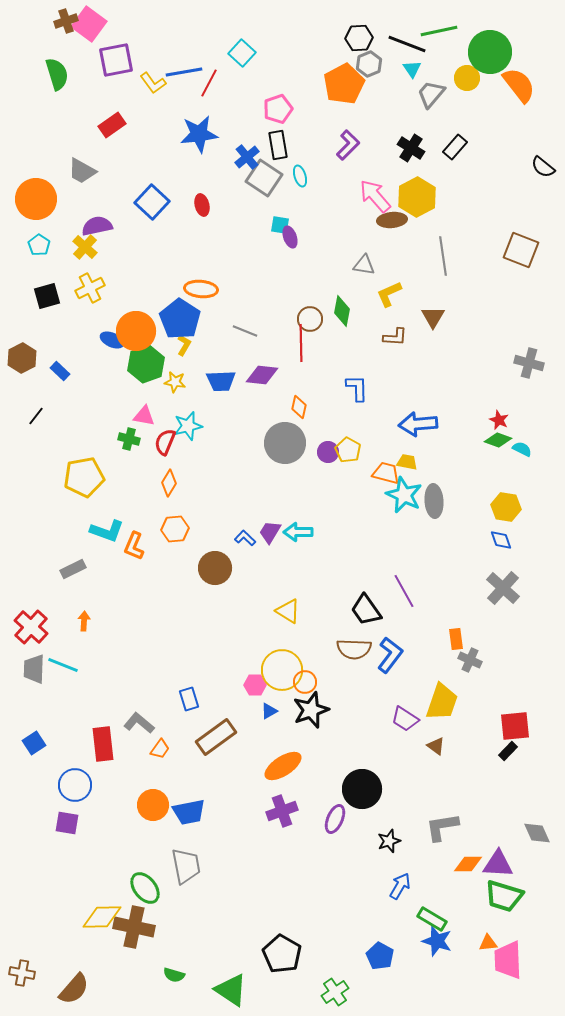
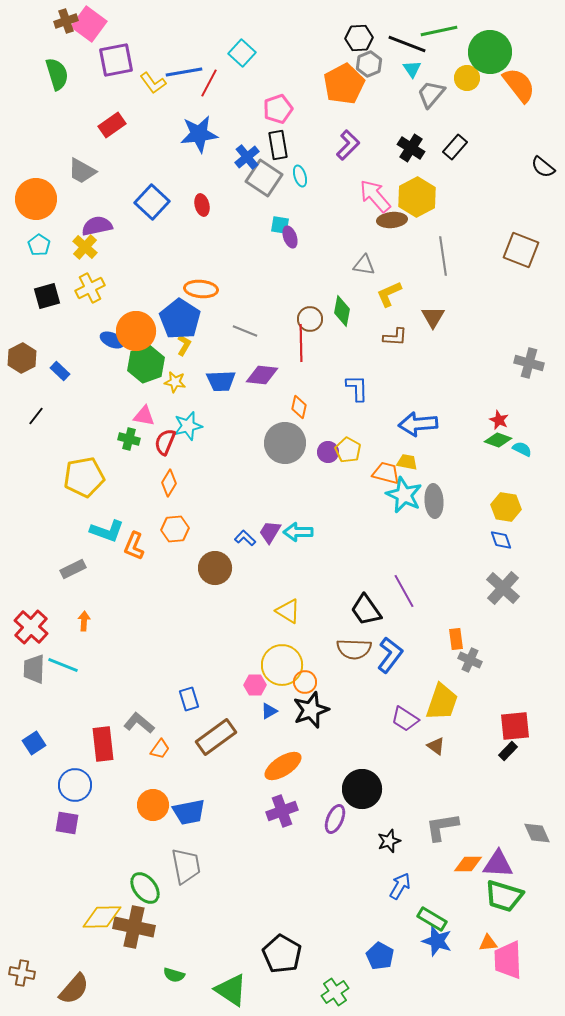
yellow circle at (282, 670): moved 5 px up
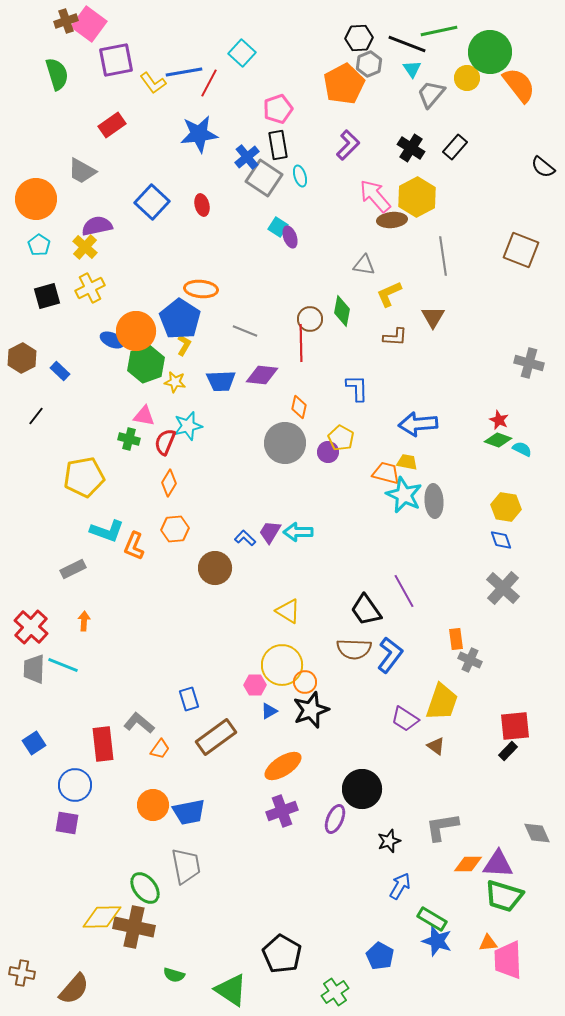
cyan square at (280, 225): moved 2 px left, 2 px down; rotated 24 degrees clockwise
yellow pentagon at (348, 450): moved 7 px left, 12 px up
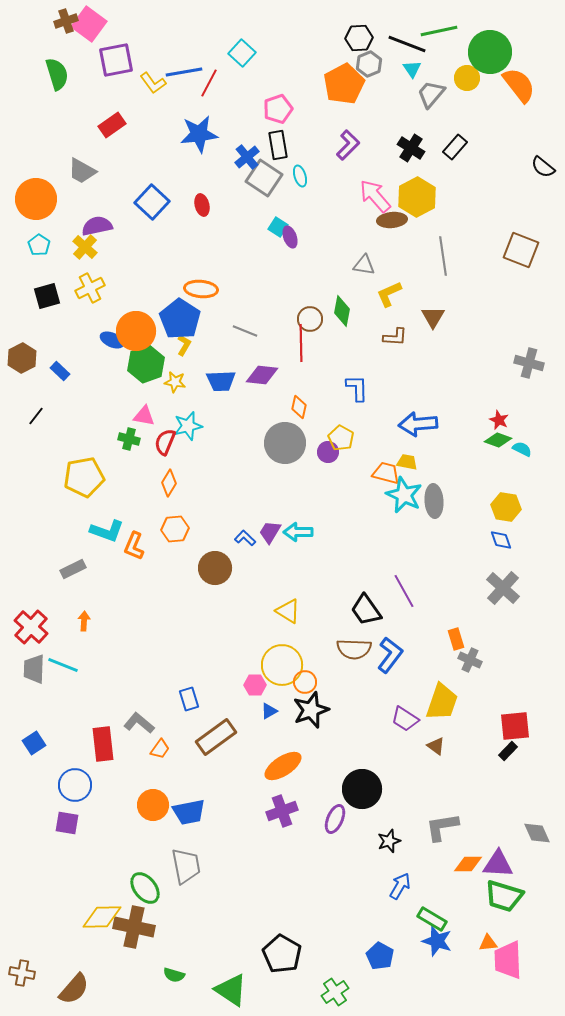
orange rectangle at (456, 639): rotated 10 degrees counterclockwise
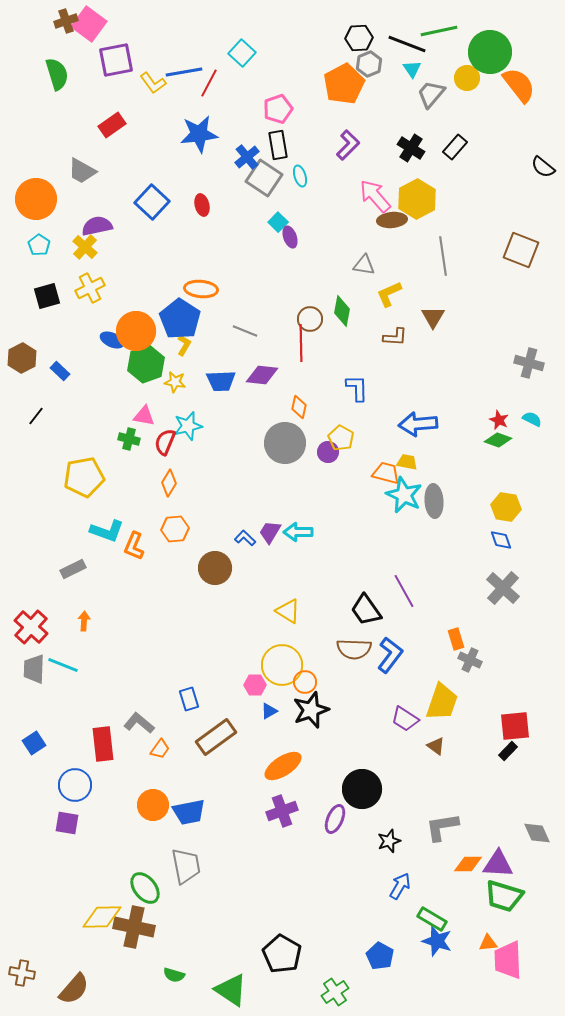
yellow hexagon at (417, 197): moved 2 px down
cyan square at (278, 227): moved 5 px up; rotated 12 degrees clockwise
cyan semicircle at (522, 449): moved 10 px right, 30 px up
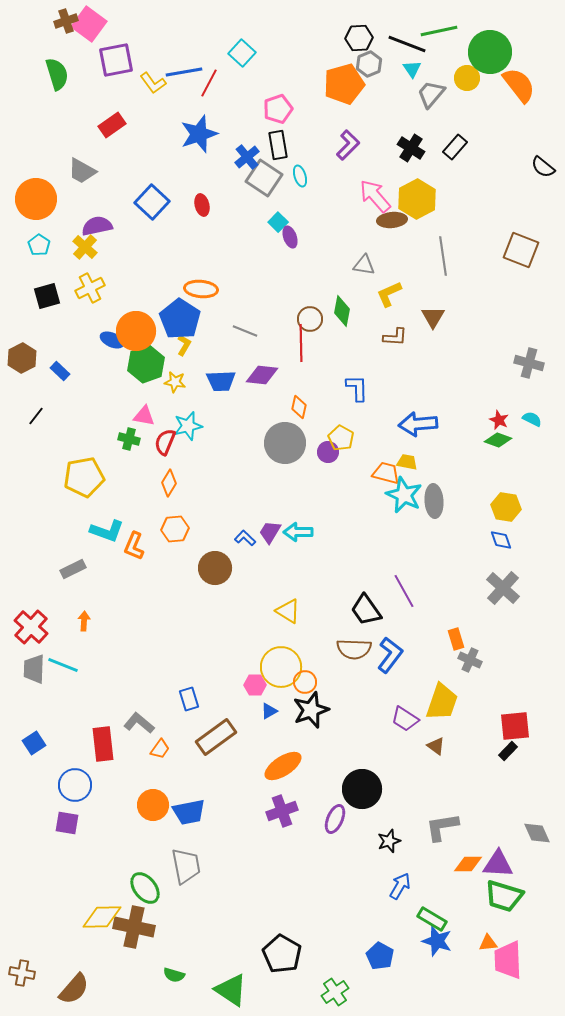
orange pentagon at (344, 84): rotated 12 degrees clockwise
blue star at (199, 134): rotated 12 degrees counterclockwise
yellow circle at (282, 665): moved 1 px left, 2 px down
